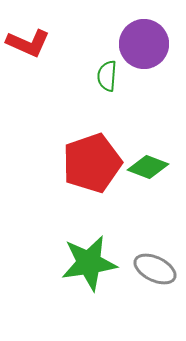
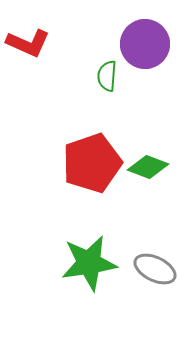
purple circle: moved 1 px right
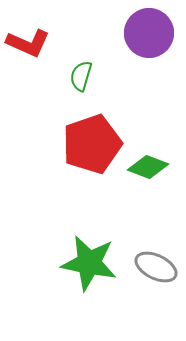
purple circle: moved 4 px right, 11 px up
green semicircle: moved 26 px left; rotated 12 degrees clockwise
red pentagon: moved 19 px up
green star: rotated 20 degrees clockwise
gray ellipse: moved 1 px right, 2 px up
